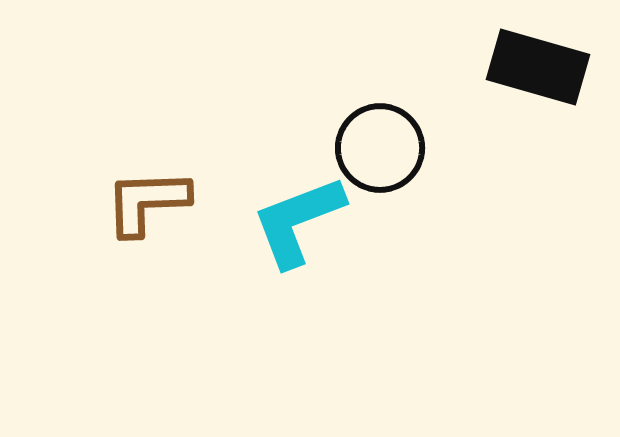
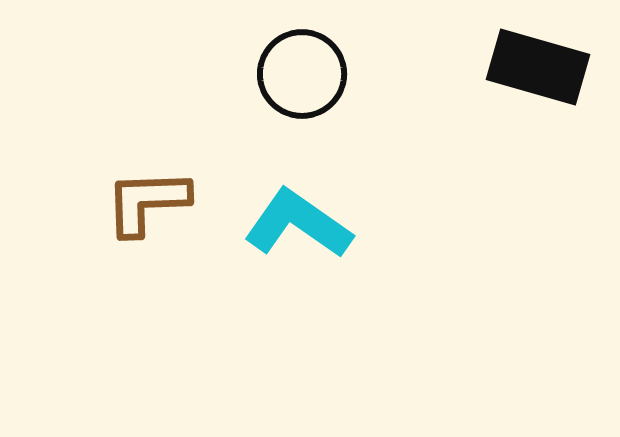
black circle: moved 78 px left, 74 px up
cyan L-shape: moved 3 px down; rotated 56 degrees clockwise
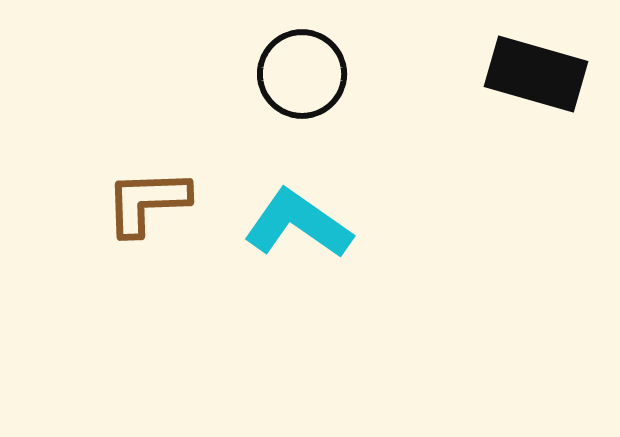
black rectangle: moved 2 px left, 7 px down
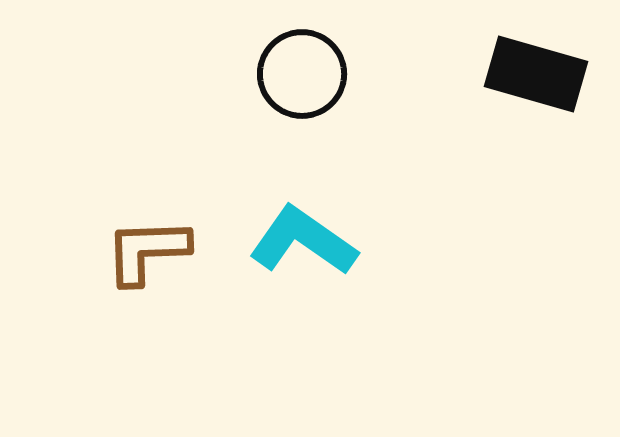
brown L-shape: moved 49 px down
cyan L-shape: moved 5 px right, 17 px down
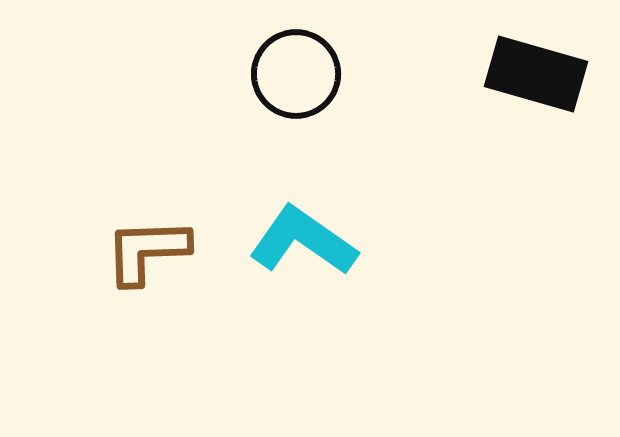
black circle: moved 6 px left
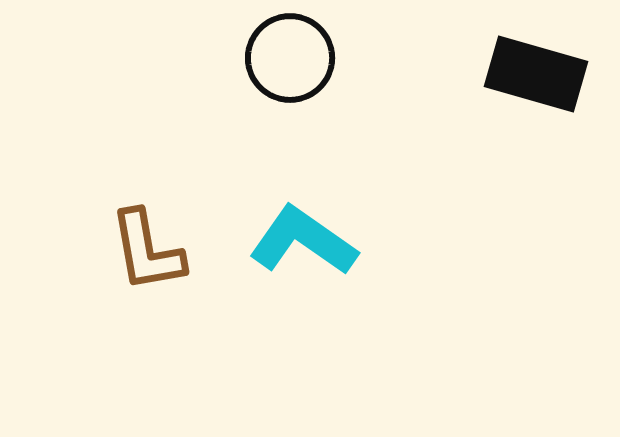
black circle: moved 6 px left, 16 px up
brown L-shape: rotated 98 degrees counterclockwise
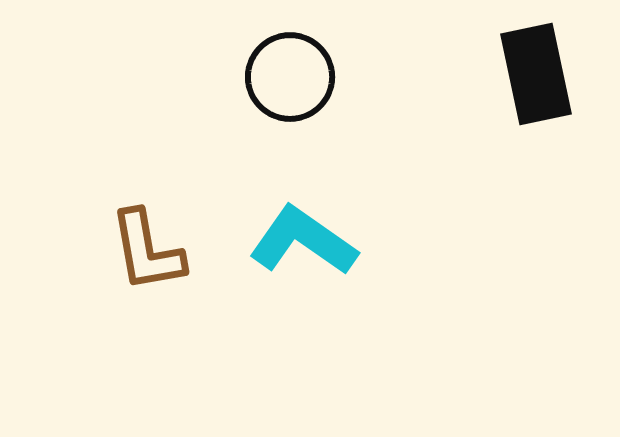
black circle: moved 19 px down
black rectangle: rotated 62 degrees clockwise
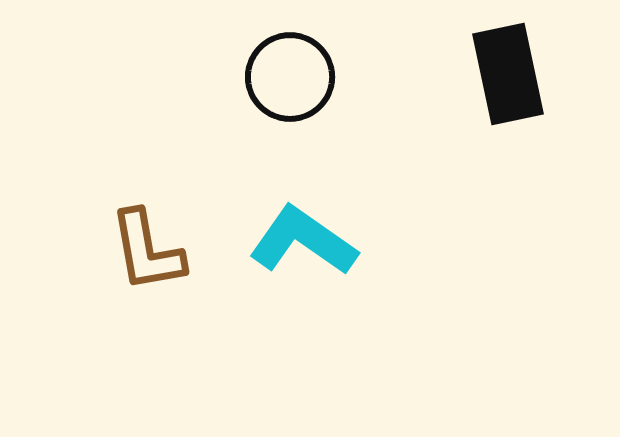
black rectangle: moved 28 px left
